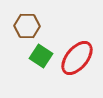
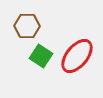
red ellipse: moved 2 px up
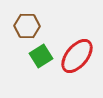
green square: rotated 25 degrees clockwise
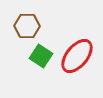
green square: rotated 25 degrees counterclockwise
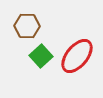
green square: rotated 15 degrees clockwise
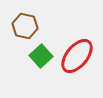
brown hexagon: moved 2 px left; rotated 10 degrees clockwise
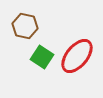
green square: moved 1 px right, 1 px down; rotated 15 degrees counterclockwise
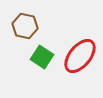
red ellipse: moved 3 px right
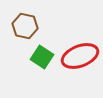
red ellipse: rotated 30 degrees clockwise
